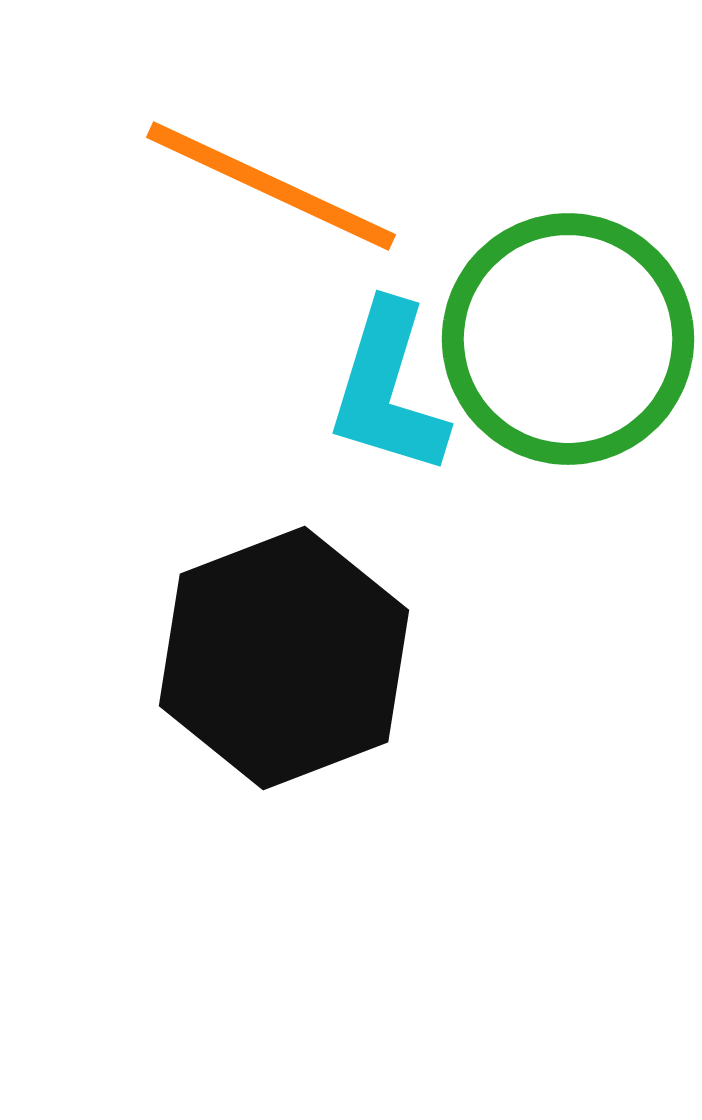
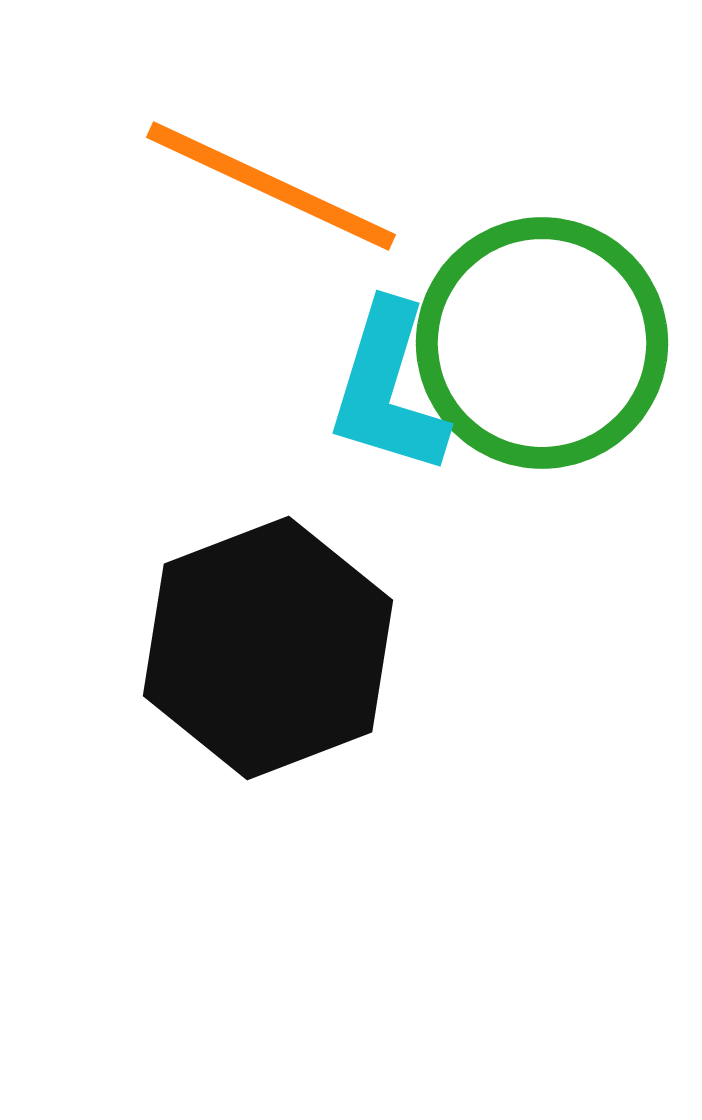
green circle: moved 26 px left, 4 px down
black hexagon: moved 16 px left, 10 px up
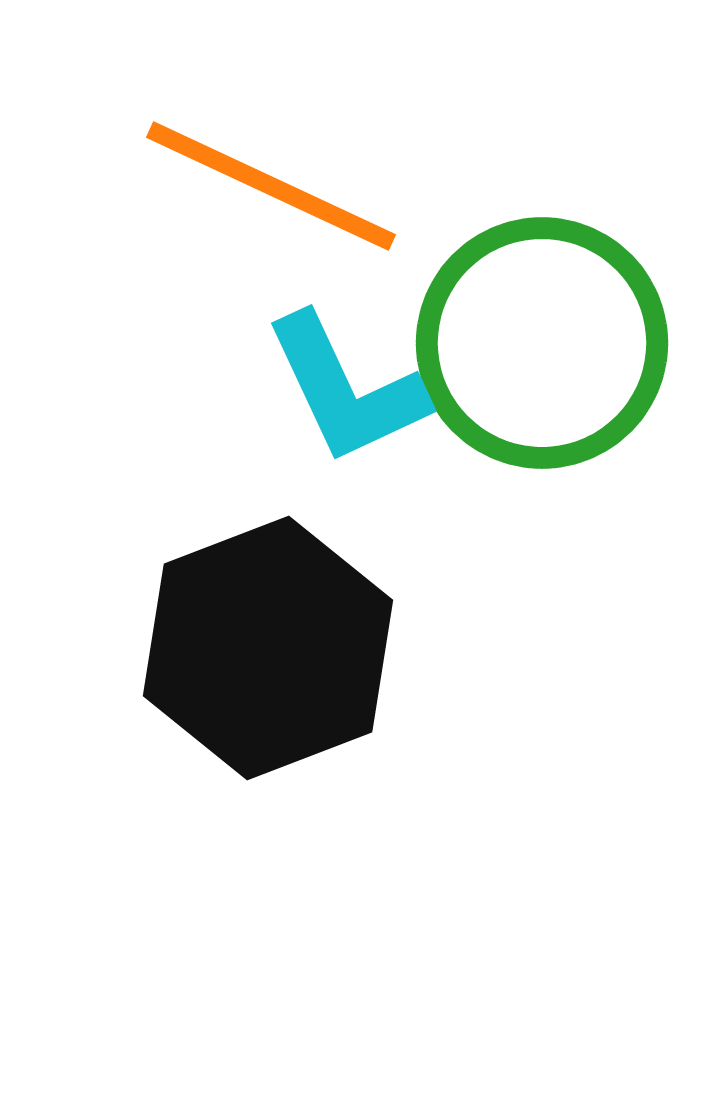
cyan L-shape: moved 42 px left; rotated 42 degrees counterclockwise
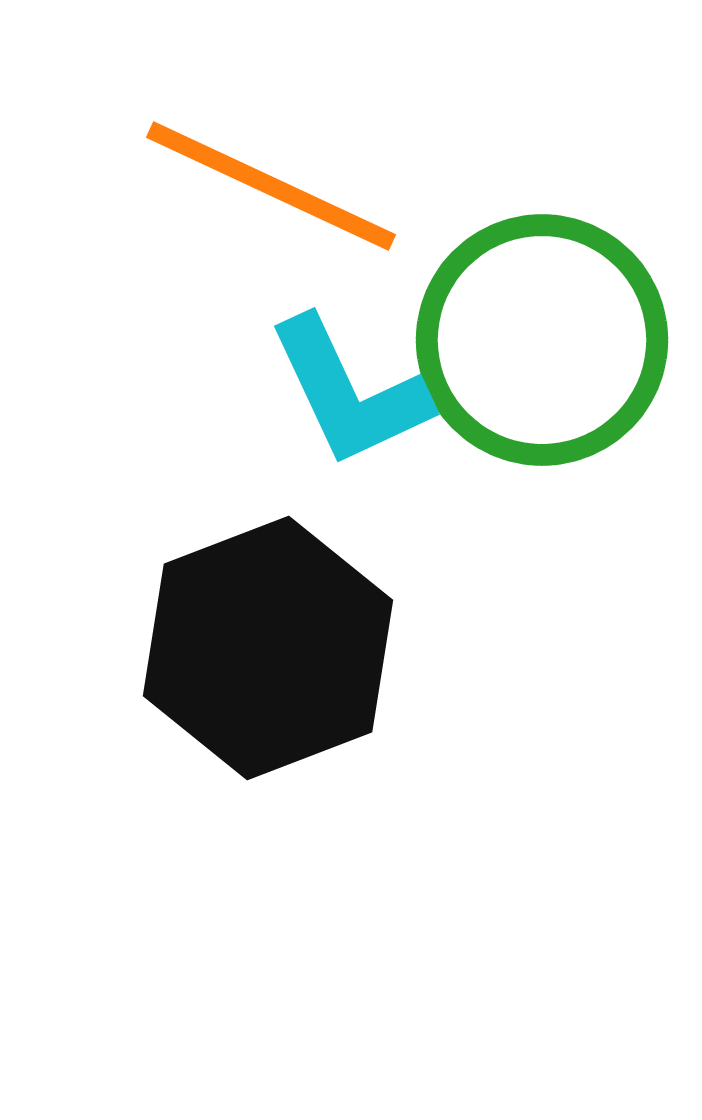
green circle: moved 3 px up
cyan L-shape: moved 3 px right, 3 px down
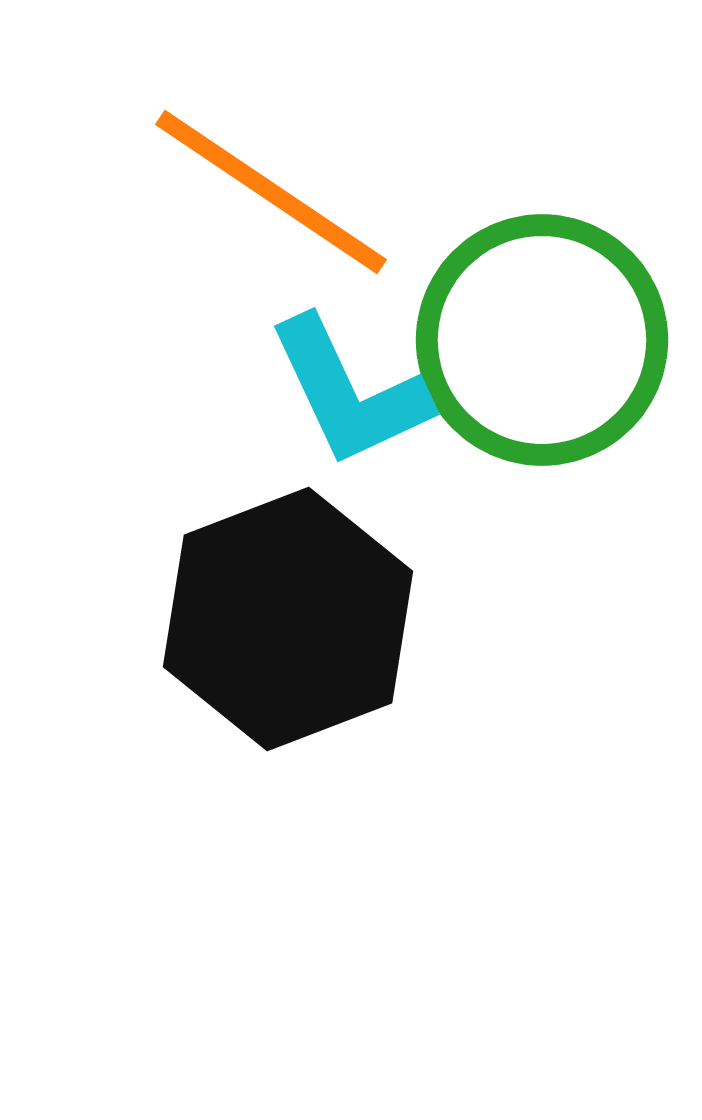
orange line: moved 6 px down; rotated 9 degrees clockwise
black hexagon: moved 20 px right, 29 px up
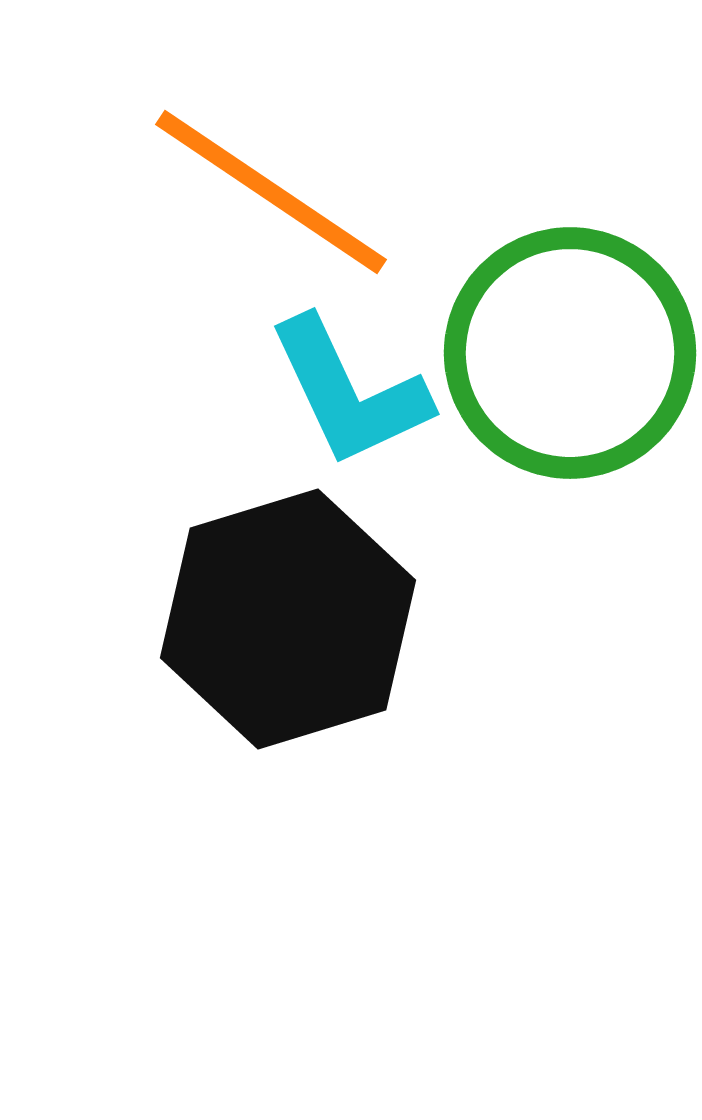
green circle: moved 28 px right, 13 px down
black hexagon: rotated 4 degrees clockwise
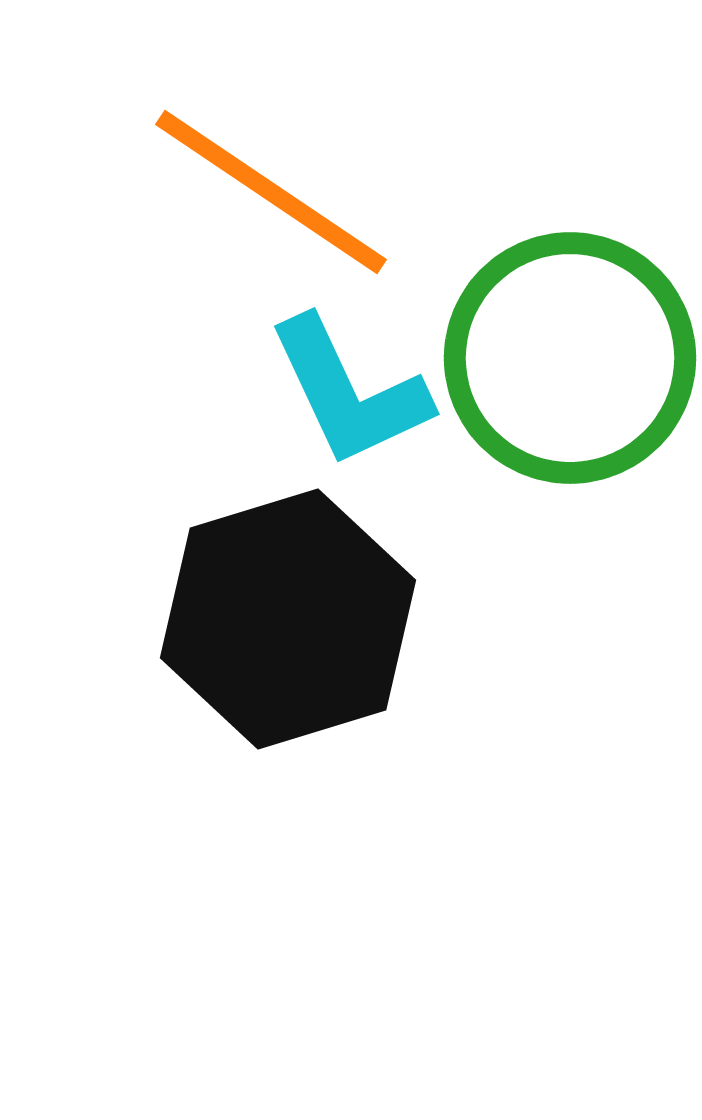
green circle: moved 5 px down
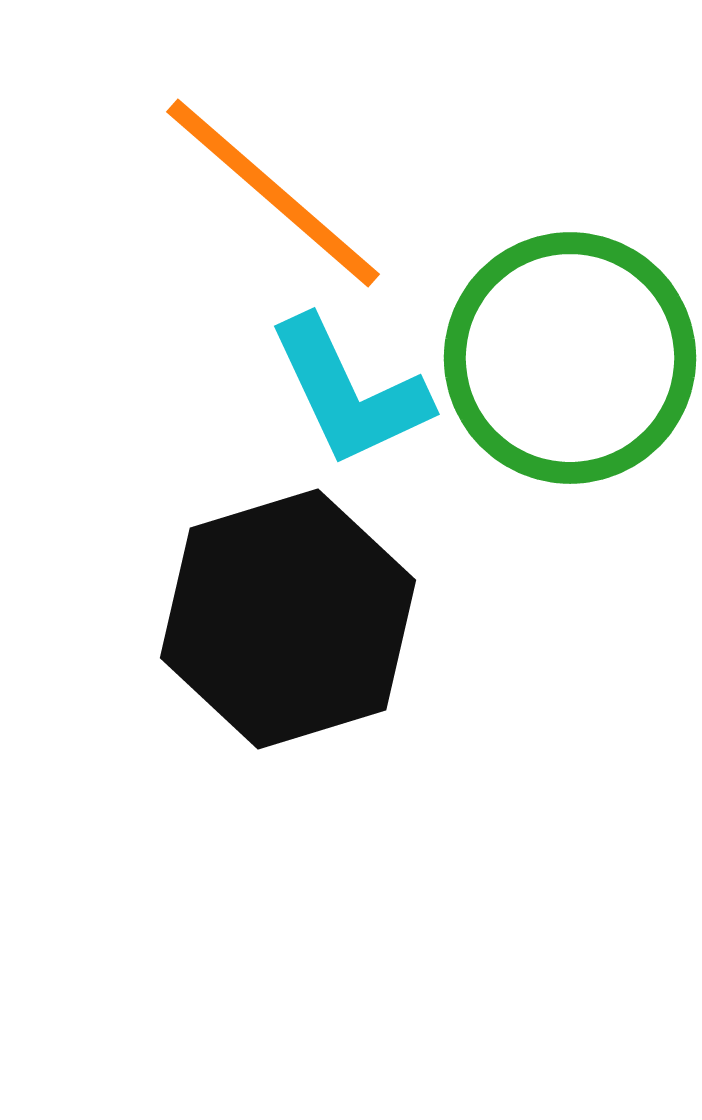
orange line: moved 2 px right, 1 px down; rotated 7 degrees clockwise
